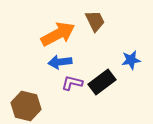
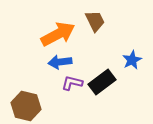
blue star: moved 1 px right; rotated 18 degrees counterclockwise
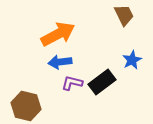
brown trapezoid: moved 29 px right, 6 px up
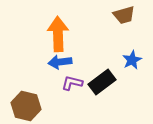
brown trapezoid: rotated 100 degrees clockwise
orange arrow: rotated 64 degrees counterclockwise
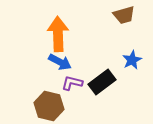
blue arrow: rotated 145 degrees counterclockwise
brown hexagon: moved 23 px right
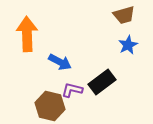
orange arrow: moved 31 px left
blue star: moved 4 px left, 15 px up
purple L-shape: moved 7 px down
brown hexagon: moved 1 px right
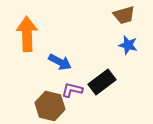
blue star: rotated 30 degrees counterclockwise
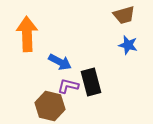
black rectangle: moved 11 px left; rotated 68 degrees counterclockwise
purple L-shape: moved 4 px left, 4 px up
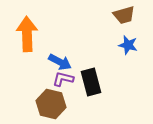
purple L-shape: moved 5 px left, 7 px up
brown hexagon: moved 1 px right, 2 px up
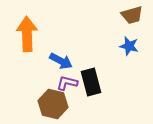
brown trapezoid: moved 8 px right
blue star: moved 1 px right, 1 px down
blue arrow: moved 1 px right, 1 px up
purple L-shape: moved 4 px right, 4 px down
brown hexagon: moved 2 px right
